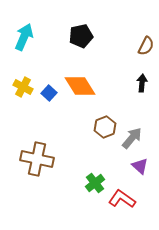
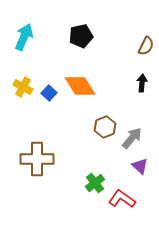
brown cross: rotated 12 degrees counterclockwise
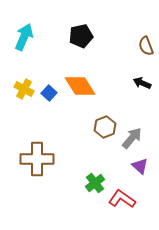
brown semicircle: rotated 132 degrees clockwise
black arrow: rotated 72 degrees counterclockwise
yellow cross: moved 1 px right, 2 px down
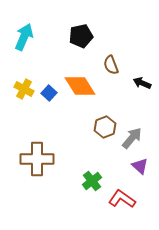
brown semicircle: moved 35 px left, 19 px down
green cross: moved 3 px left, 2 px up
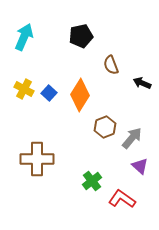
orange diamond: moved 9 px down; rotated 64 degrees clockwise
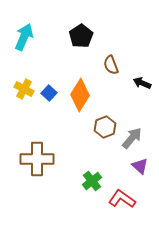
black pentagon: rotated 20 degrees counterclockwise
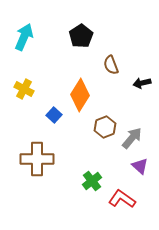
black arrow: rotated 36 degrees counterclockwise
blue square: moved 5 px right, 22 px down
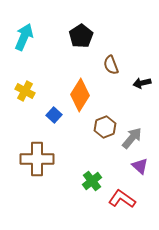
yellow cross: moved 1 px right, 2 px down
